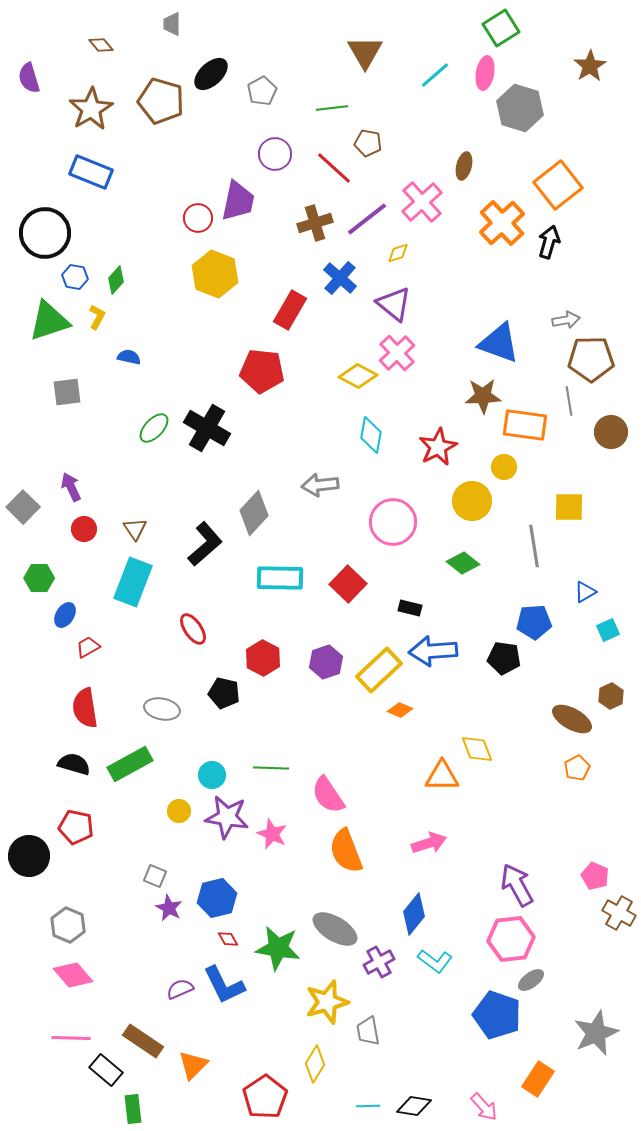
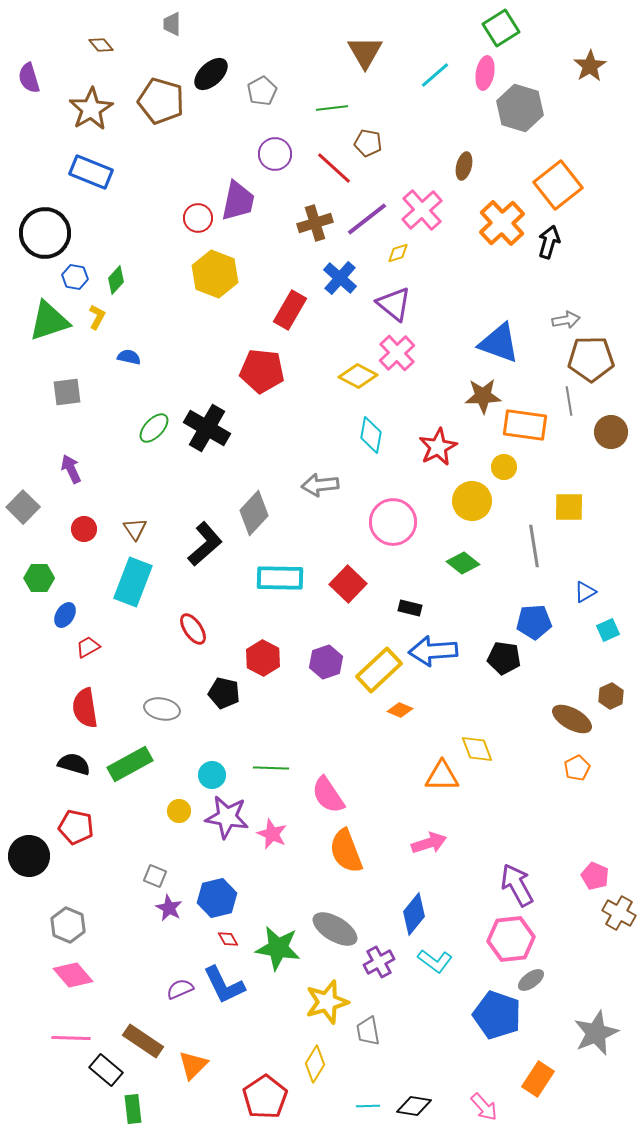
pink cross at (422, 202): moved 8 px down
purple arrow at (71, 487): moved 18 px up
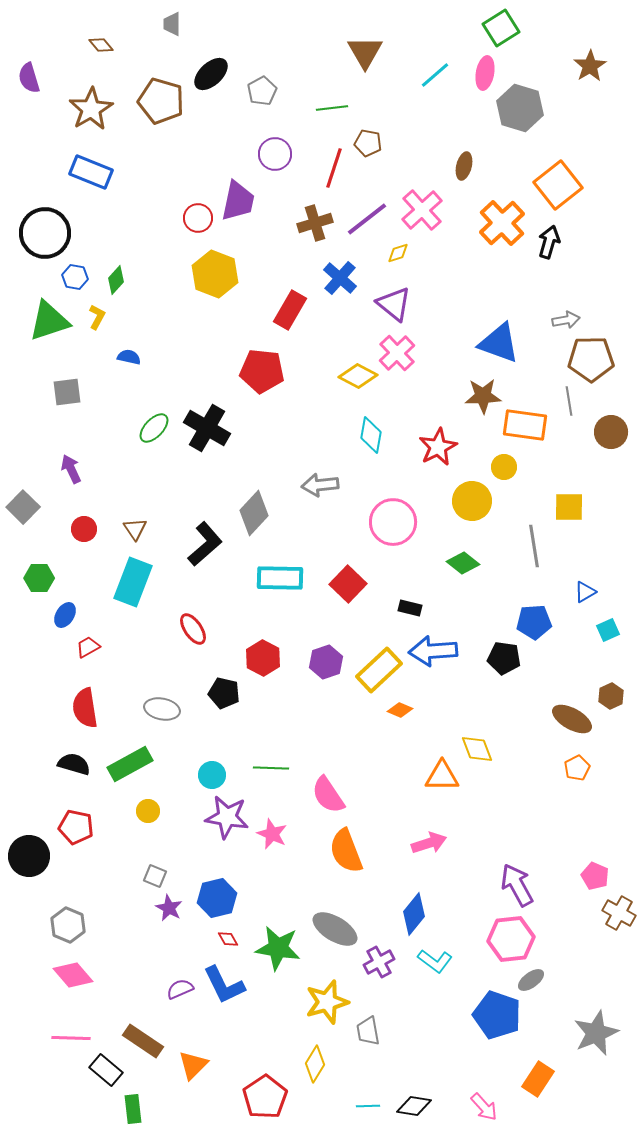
red line at (334, 168): rotated 66 degrees clockwise
yellow circle at (179, 811): moved 31 px left
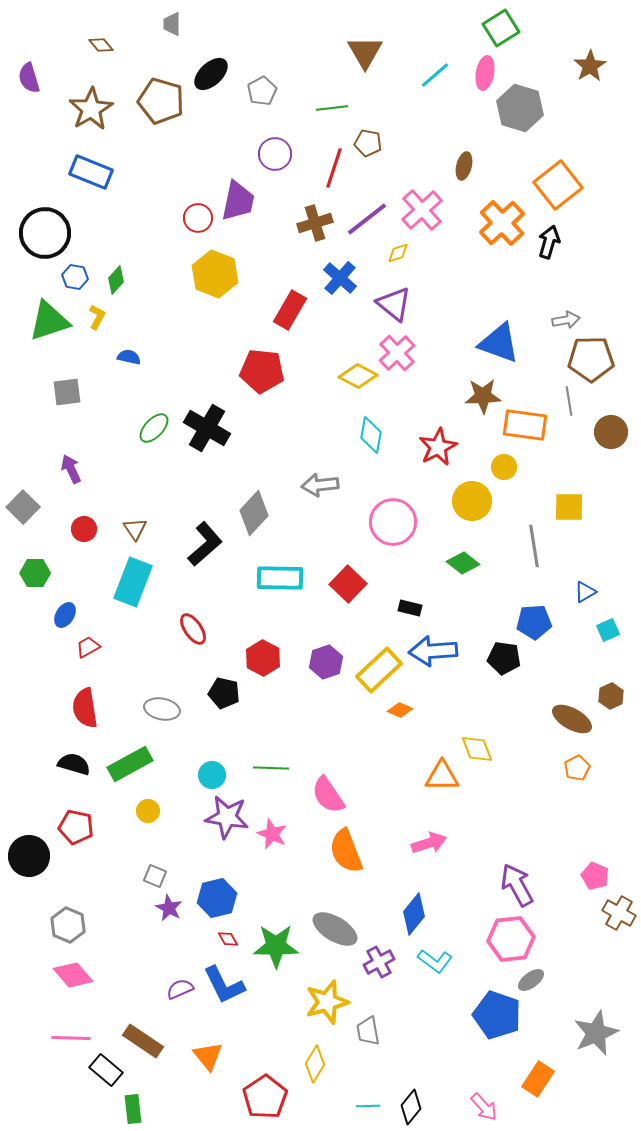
green hexagon at (39, 578): moved 4 px left, 5 px up
green star at (278, 948): moved 2 px left, 2 px up; rotated 9 degrees counterclockwise
orange triangle at (193, 1065): moved 15 px right, 9 px up; rotated 24 degrees counterclockwise
black diamond at (414, 1106): moved 3 px left, 1 px down; rotated 60 degrees counterclockwise
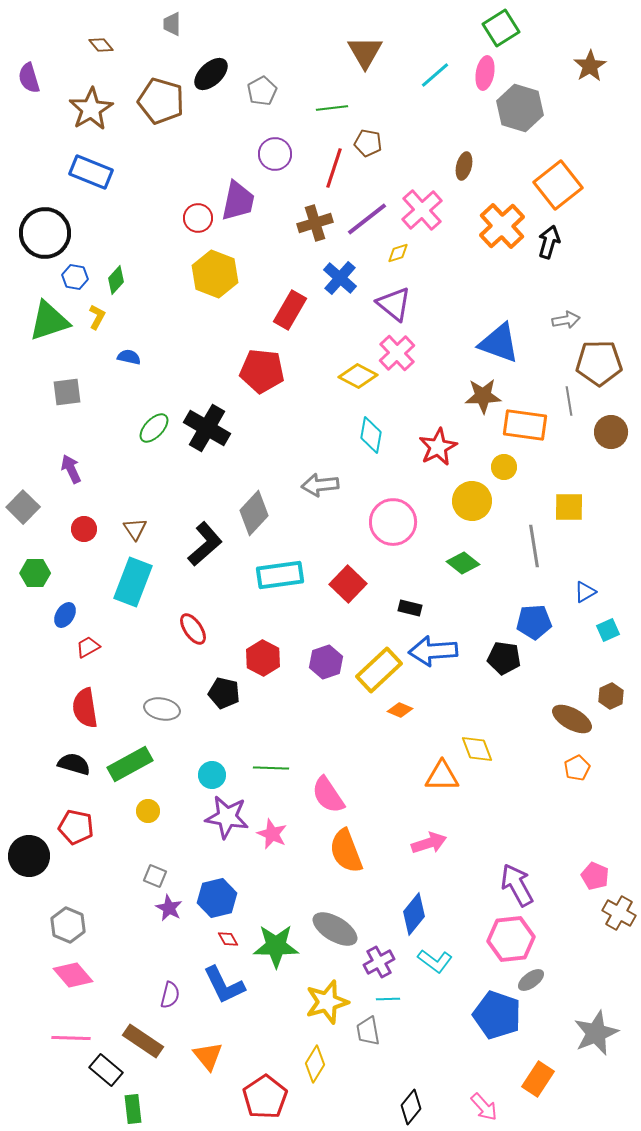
orange cross at (502, 223): moved 3 px down
brown pentagon at (591, 359): moved 8 px right, 4 px down
cyan rectangle at (280, 578): moved 3 px up; rotated 9 degrees counterclockwise
purple semicircle at (180, 989): moved 10 px left, 6 px down; rotated 128 degrees clockwise
cyan line at (368, 1106): moved 20 px right, 107 px up
